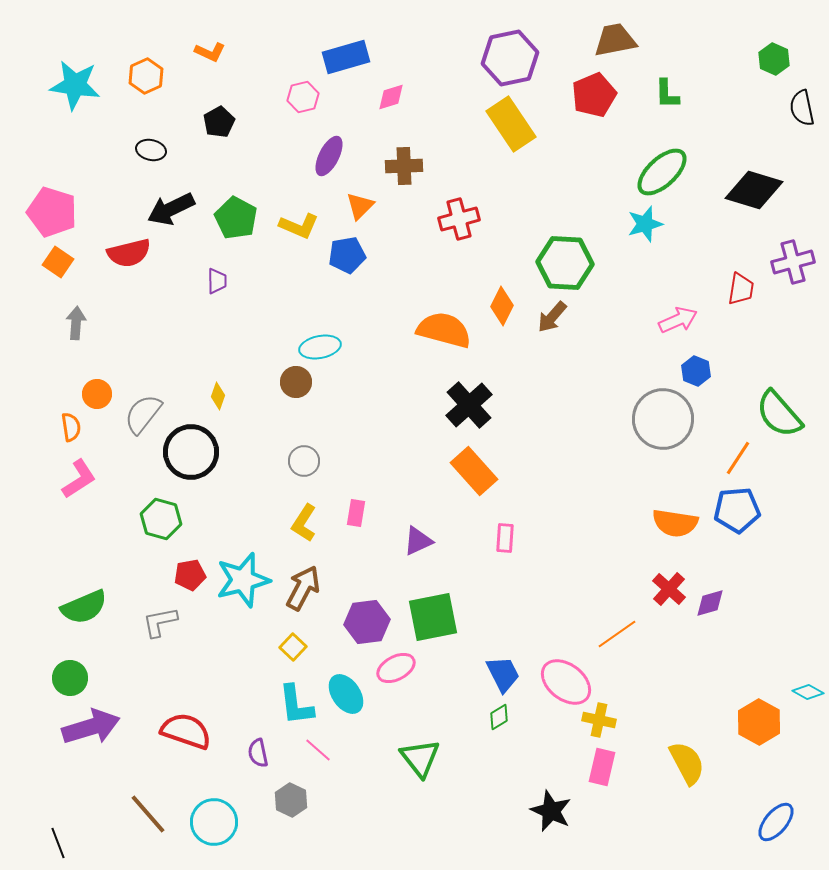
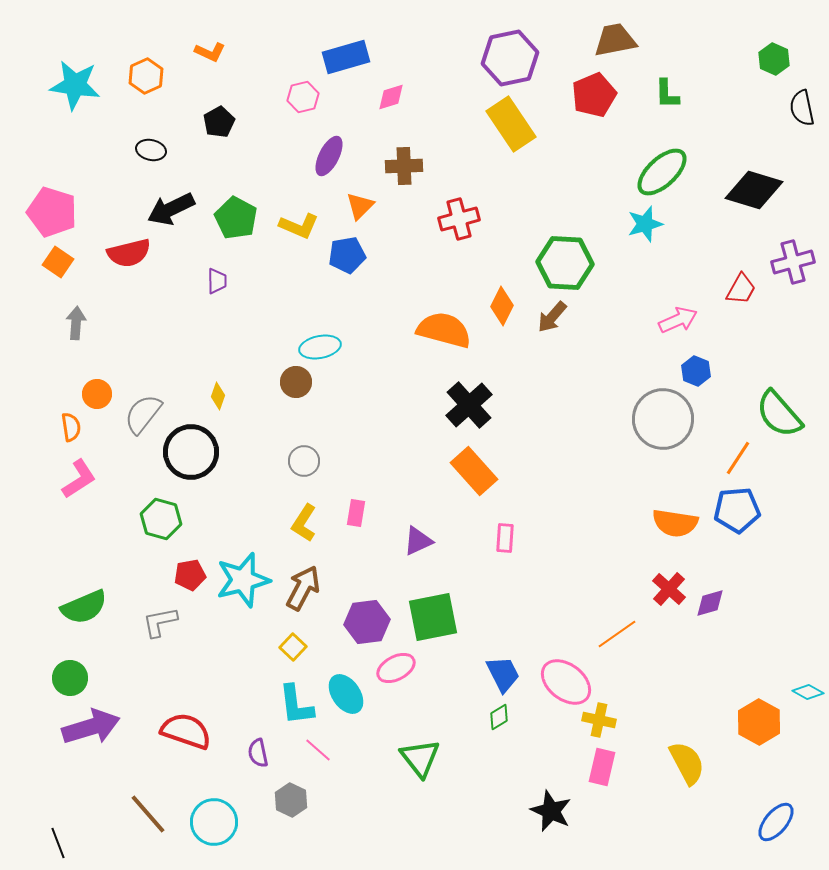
red trapezoid at (741, 289): rotated 20 degrees clockwise
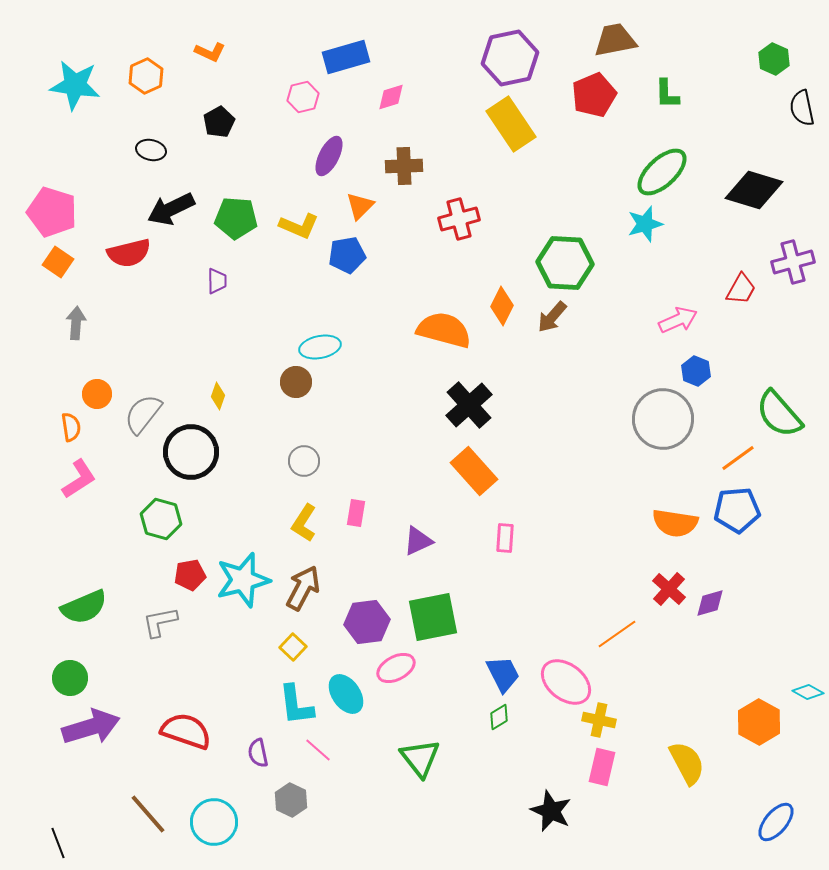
green pentagon at (236, 218): rotated 24 degrees counterclockwise
orange line at (738, 458): rotated 21 degrees clockwise
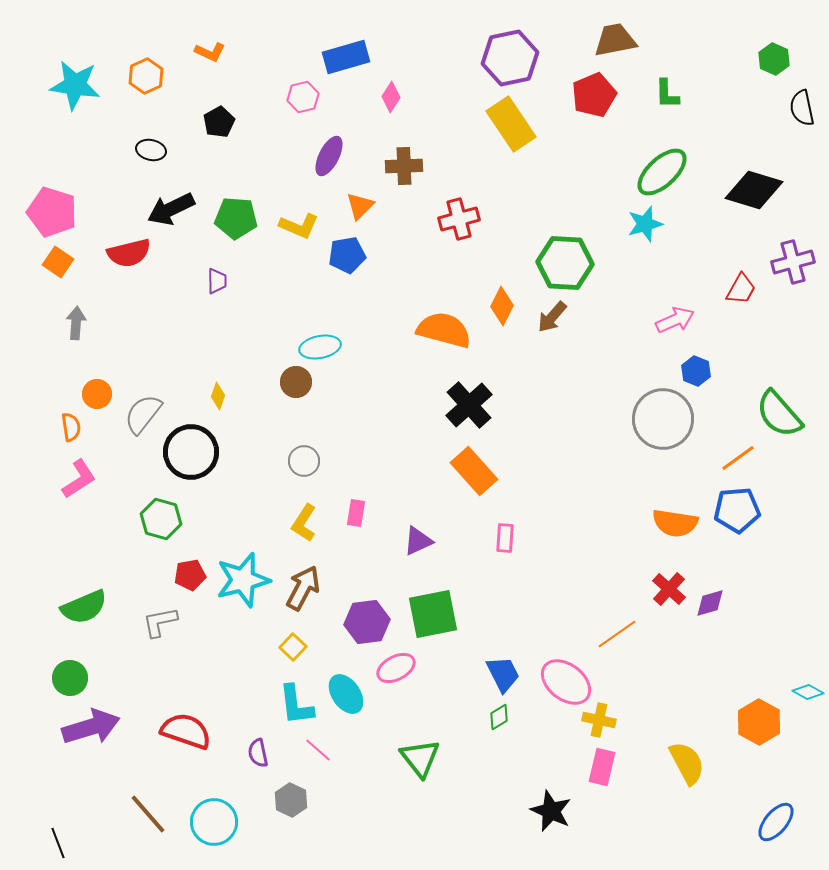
pink diamond at (391, 97): rotated 40 degrees counterclockwise
pink arrow at (678, 320): moved 3 px left
green square at (433, 617): moved 3 px up
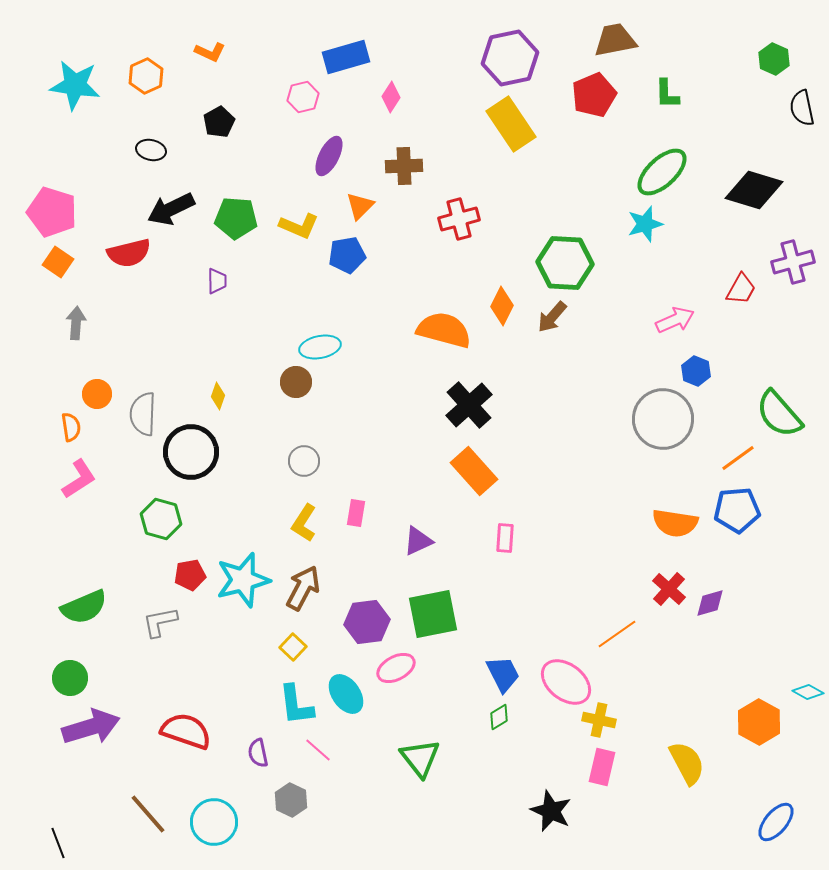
gray semicircle at (143, 414): rotated 36 degrees counterclockwise
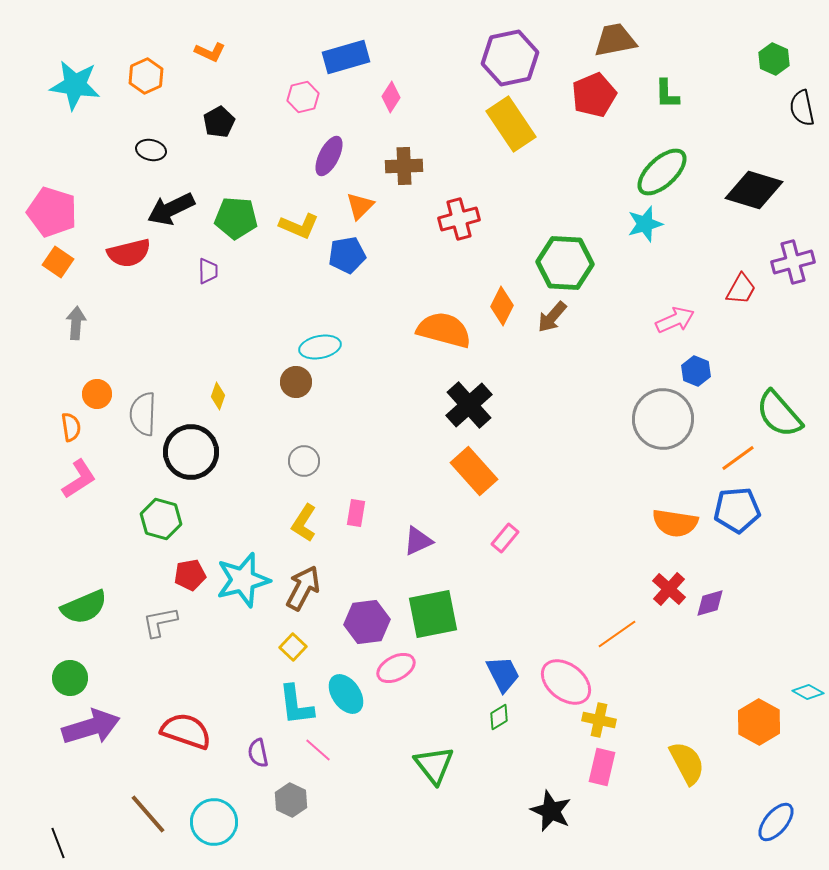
purple trapezoid at (217, 281): moved 9 px left, 10 px up
pink rectangle at (505, 538): rotated 36 degrees clockwise
green triangle at (420, 758): moved 14 px right, 7 px down
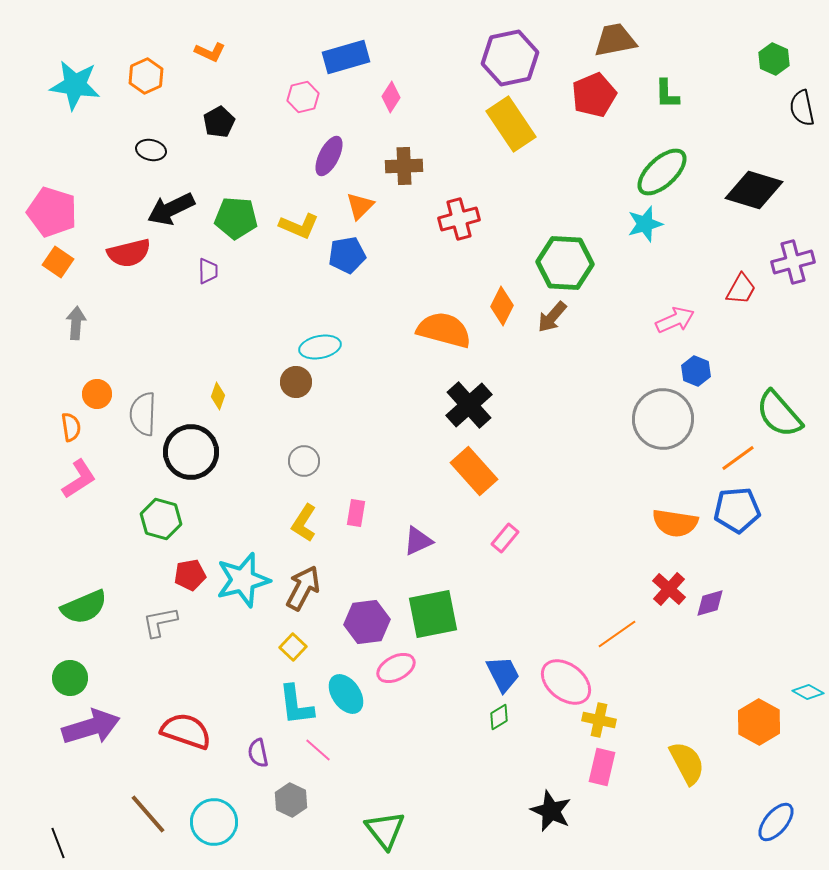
green triangle at (434, 765): moved 49 px left, 65 px down
